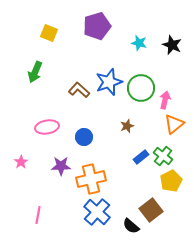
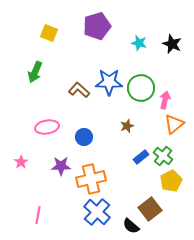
black star: moved 1 px up
blue star: rotated 20 degrees clockwise
brown square: moved 1 px left, 1 px up
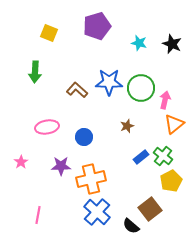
green arrow: rotated 20 degrees counterclockwise
brown L-shape: moved 2 px left
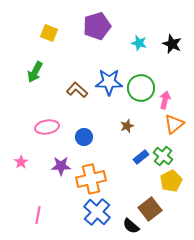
green arrow: rotated 25 degrees clockwise
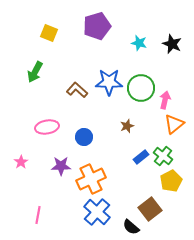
orange cross: rotated 12 degrees counterclockwise
black semicircle: moved 1 px down
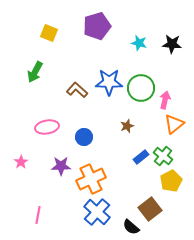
black star: rotated 18 degrees counterclockwise
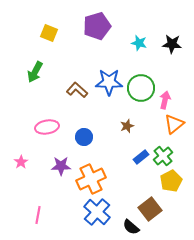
green cross: rotated 12 degrees clockwise
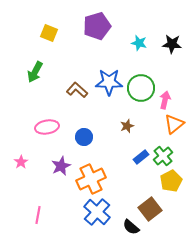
purple star: rotated 24 degrees counterclockwise
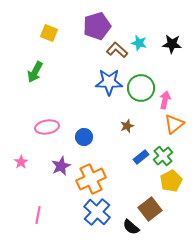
brown L-shape: moved 40 px right, 40 px up
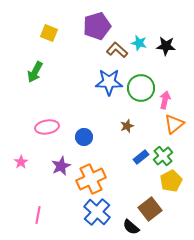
black star: moved 6 px left, 2 px down
